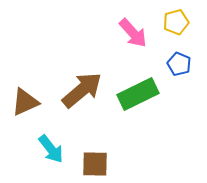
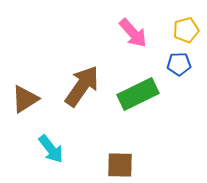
yellow pentagon: moved 10 px right, 8 px down
blue pentagon: rotated 25 degrees counterclockwise
brown arrow: moved 4 px up; rotated 15 degrees counterclockwise
brown triangle: moved 3 px up; rotated 8 degrees counterclockwise
brown square: moved 25 px right, 1 px down
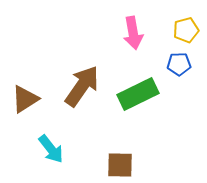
pink arrow: rotated 32 degrees clockwise
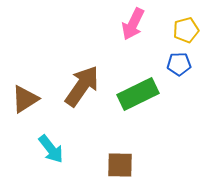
pink arrow: moved 9 px up; rotated 36 degrees clockwise
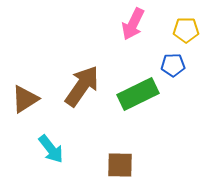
yellow pentagon: rotated 15 degrees clockwise
blue pentagon: moved 6 px left, 1 px down
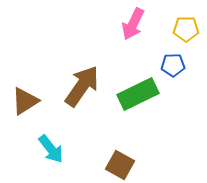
yellow pentagon: moved 1 px up
brown triangle: moved 2 px down
brown square: rotated 28 degrees clockwise
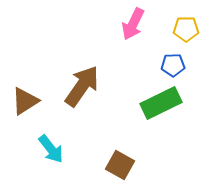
green rectangle: moved 23 px right, 9 px down
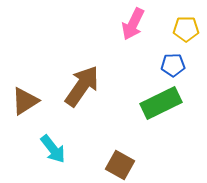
cyan arrow: moved 2 px right
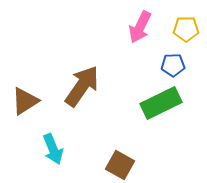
pink arrow: moved 7 px right, 3 px down
cyan arrow: rotated 16 degrees clockwise
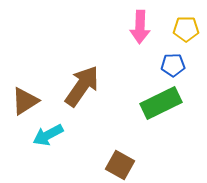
pink arrow: rotated 24 degrees counterclockwise
cyan arrow: moved 5 px left, 14 px up; rotated 84 degrees clockwise
